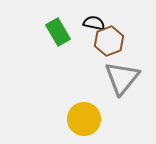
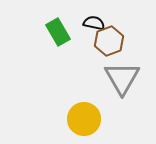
gray triangle: rotated 9 degrees counterclockwise
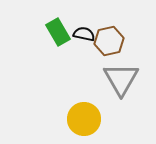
black semicircle: moved 10 px left, 11 px down
brown hexagon: rotated 8 degrees clockwise
gray triangle: moved 1 px left, 1 px down
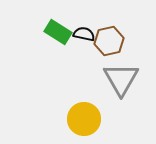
green rectangle: rotated 28 degrees counterclockwise
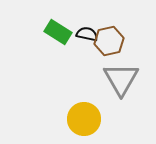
black semicircle: moved 3 px right
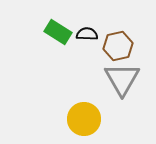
black semicircle: rotated 10 degrees counterclockwise
brown hexagon: moved 9 px right, 5 px down
gray triangle: moved 1 px right
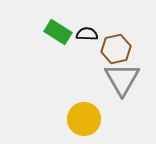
brown hexagon: moved 2 px left, 3 px down
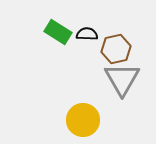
yellow circle: moved 1 px left, 1 px down
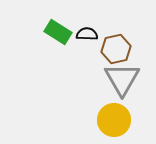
yellow circle: moved 31 px right
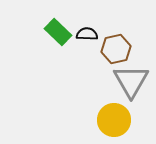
green rectangle: rotated 12 degrees clockwise
gray triangle: moved 9 px right, 2 px down
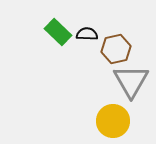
yellow circle: moved 1 px left, 1 px down
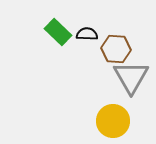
brown hexagon: rotated 16 degrees clockwise
gray triangle: moved 4 px up
